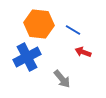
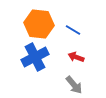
red arrow: moved 7 px left, 5 px down
blue cross: moved 8 px right
gray arrow: moved 12 px right, 6 px down
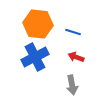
orange hexagon: moved 1 px left
blue line: moved 2 px down; rotated 14 degrees counterclockwise
gray arrow: moved 2 px left; rotated 30 degrees clockwise
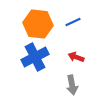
blue line: moved 10 px up; rotated 42 degrees counterclockwise
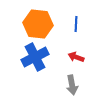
blue line: moved 3 px right, 2 px down; rotated 63 degrees counterclockwise
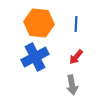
orange hexagon: moved 1 px right, 1 px up
red arrow: rotated 70 degrees counterclockwise
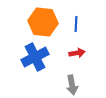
orange hexagon: moved 4 px right, 1 px up
red arrow: moved 1 px right, 4 px up; rotated 140 degrees counterclockwise
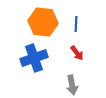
red arrow: rotated 63 degrees clockwise
blue cross: moved 1 px left, 1 px down; rotated 8 degrees clockwise
